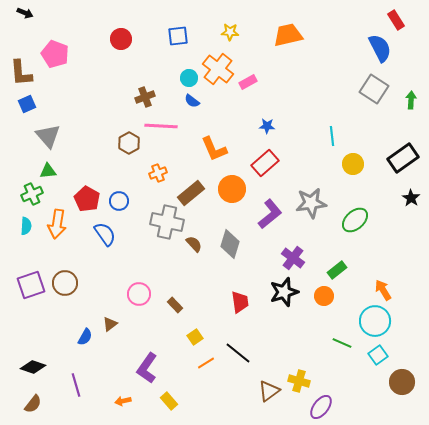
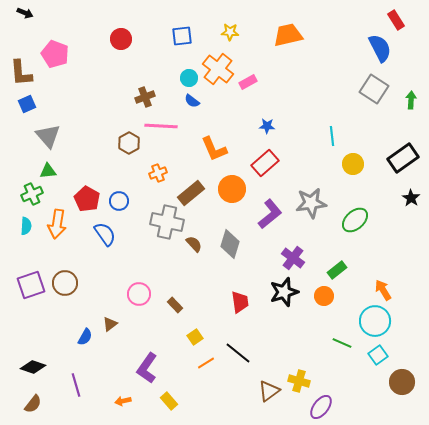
blue square at (178, 36): moved 4 px right
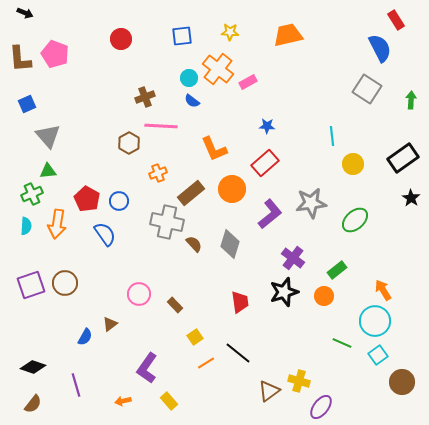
brown L-shape at (21, 73): moved 1 px left, 14 px up
gray square at (374, 89): moved 7 px left
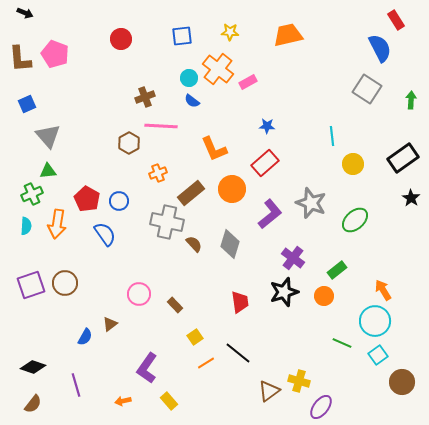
gray star at (311, 203): rotated 28 degrees clockwise
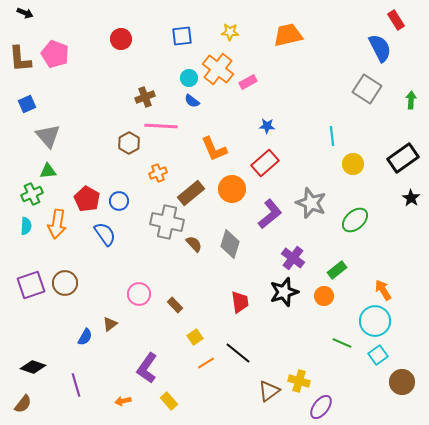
brown semicircle at (33, 404): moved 10 px left
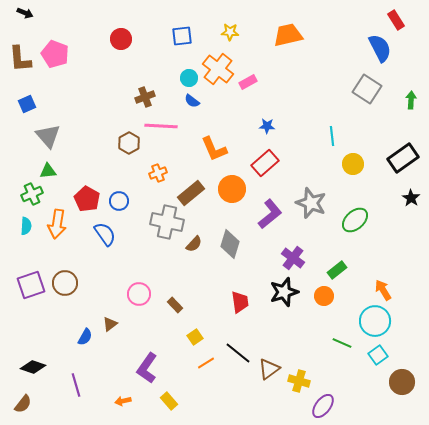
brown semicircle at (194, 244): rotated 84 degrees clockwise
brown triangle at (269, 391): moved 22 px up
purple ellipse at (321, 407): moved 2 px right, 1 px up
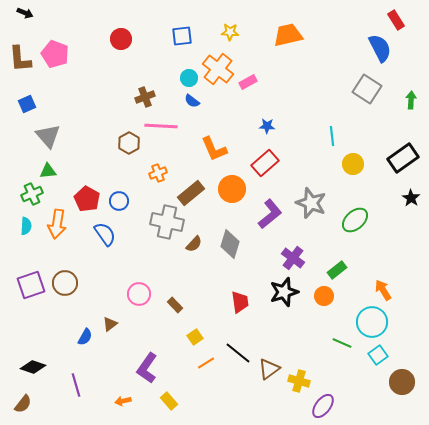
cyan circle at (375, 321): moved 3 px left, 1 px down
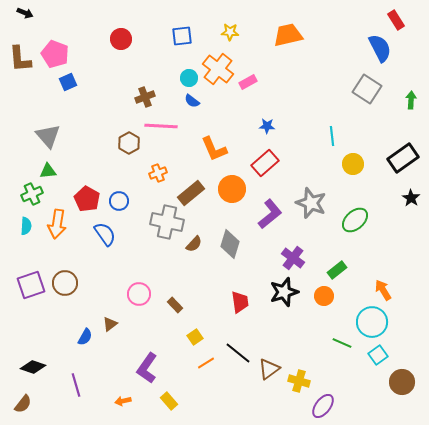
blue square at (27, 104): moved 41 px right, 22 px up
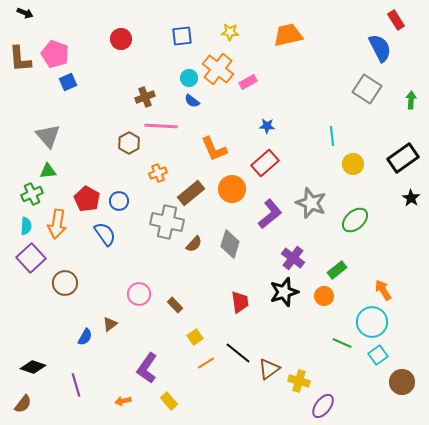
purple square at (31, 285): moved 27 px up; rotated 24 degrees counterclockwise
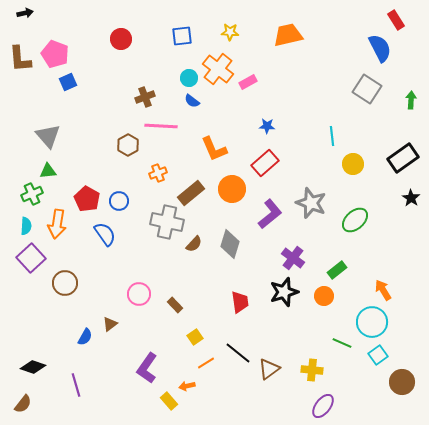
black arrow at (25, 13): rotated 35 degrees counterclockwise
brown hexagon at (129, 143): moved 1 px left, 2 px down
yellow cross at (299, 381): moved 13 px right, 11 px up; rotated 10 degrees counterclockwise
orange arrow at (123, 401): moved 64 px right, 15 px up
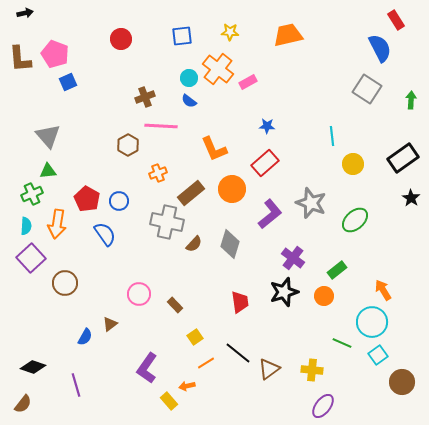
blue semicircle at (192, 101): moved 3 px left
